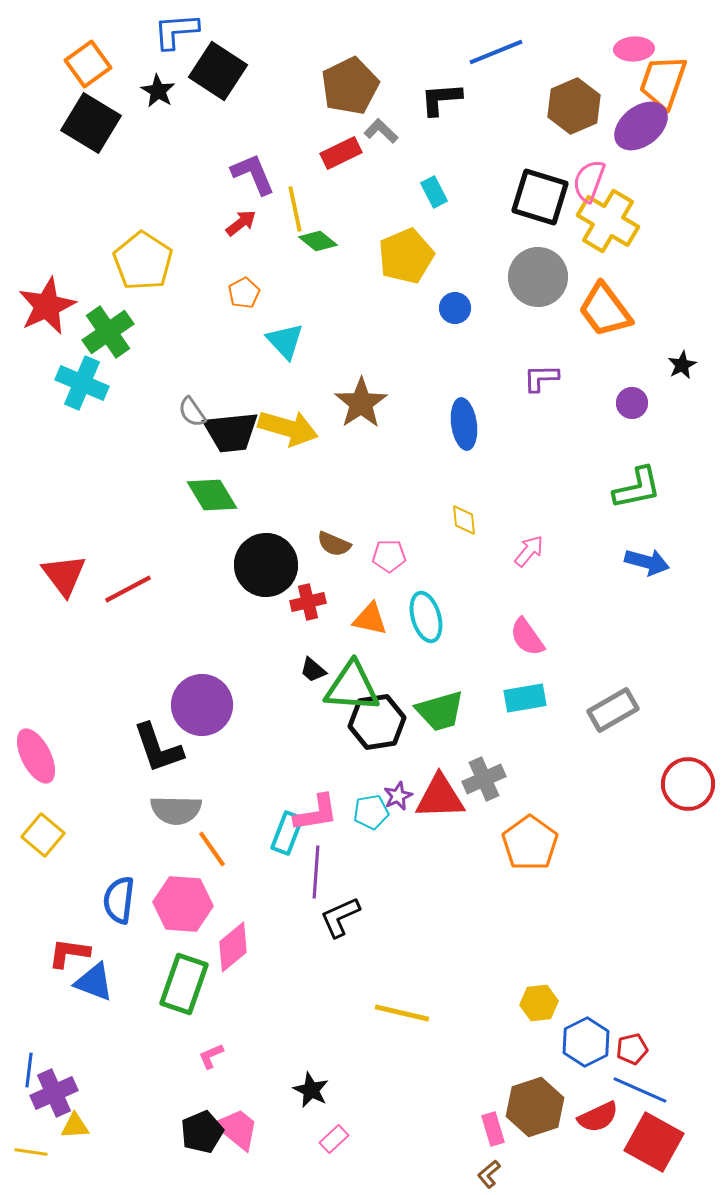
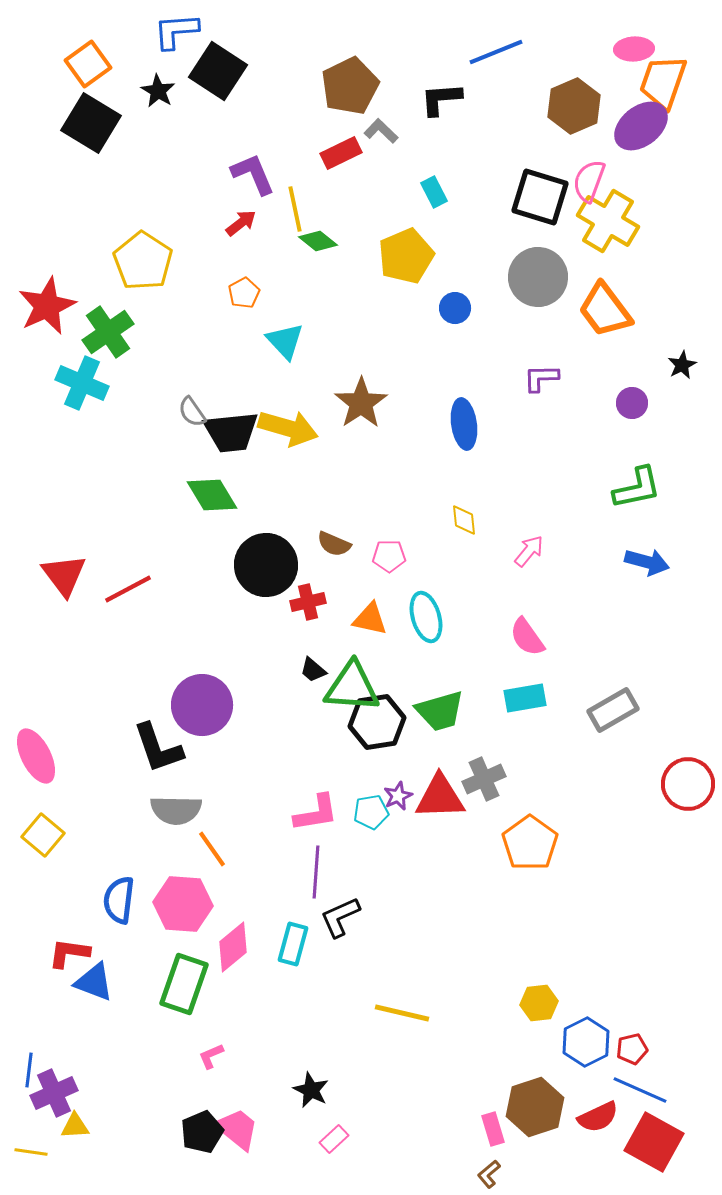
cyan rectangle at (287, 833): moved 6 px right, 111 px down; rotated 6 degrees counterclockwise
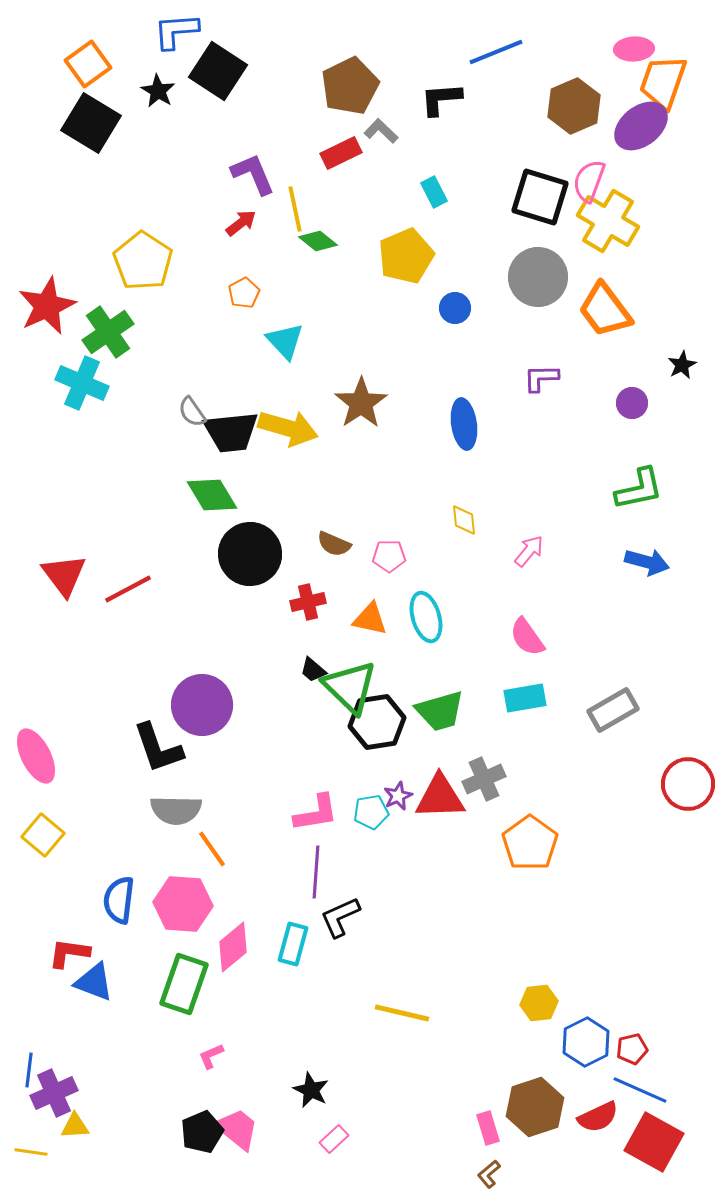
green L-shape at (637, 488): moved 2 px right, 1 px down
black circle at (266, 565): moved 16 px left, 11 px up
green triangle at (352, 687): moved 2 px left; rotated 40 degrees clockwise
pink rectangle at (493, 1129): moved 5 px left, 1 px up
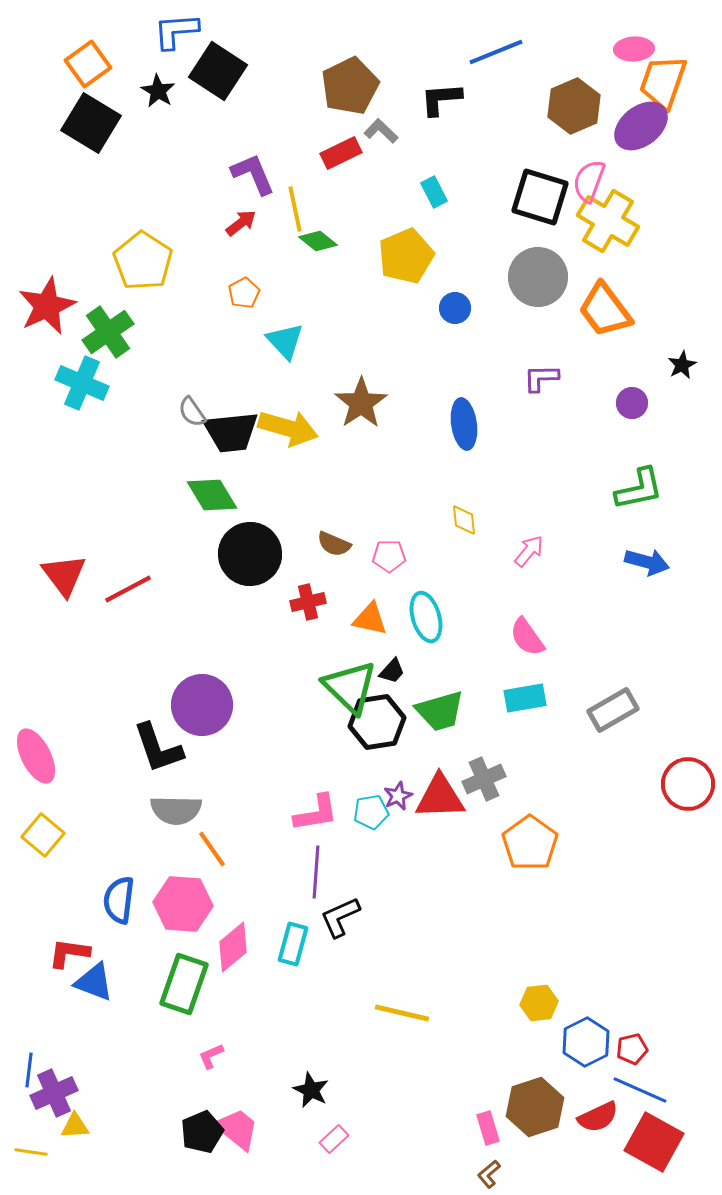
black trapezoid at (313, 670): moved 79 px right, 1 px down; rotated 88 degrees counterclockwise
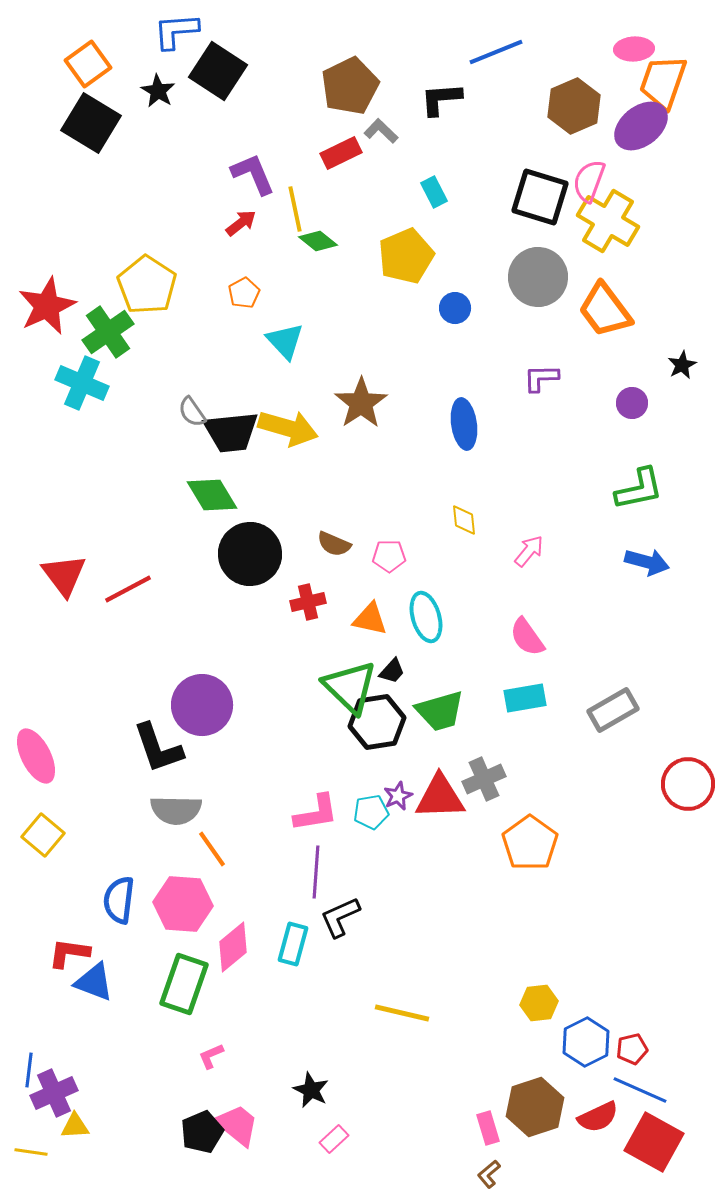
yellow pentagon at (143, 261): moved 4 px right, 24 px down
pink trapezoid at (237, 1129): moved 4 px up
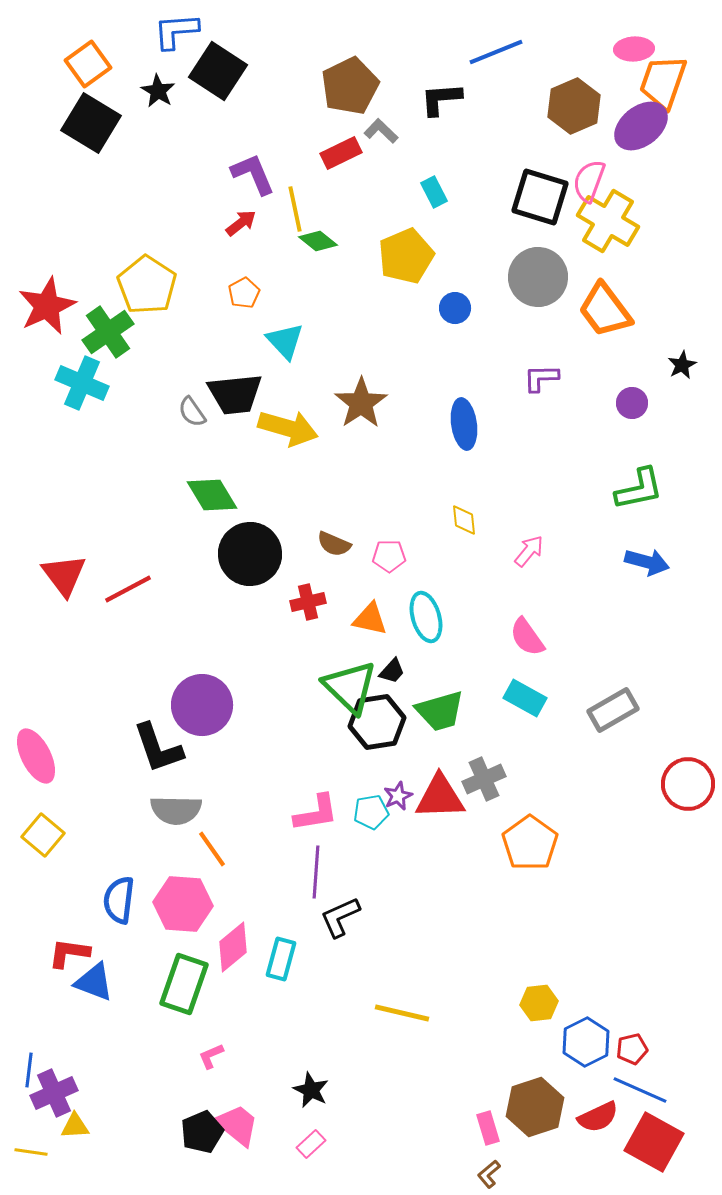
black trapezoid at (231, 432): moved 4 px right, 38 px up
cyan rectangle at (525, 698): rotated 39 degrees clockwise
cyan rectangle at (293, 944): moved 12 px left, 15 px down
pink rectangle at (334, 1139): moved 23 px left, 5 px down
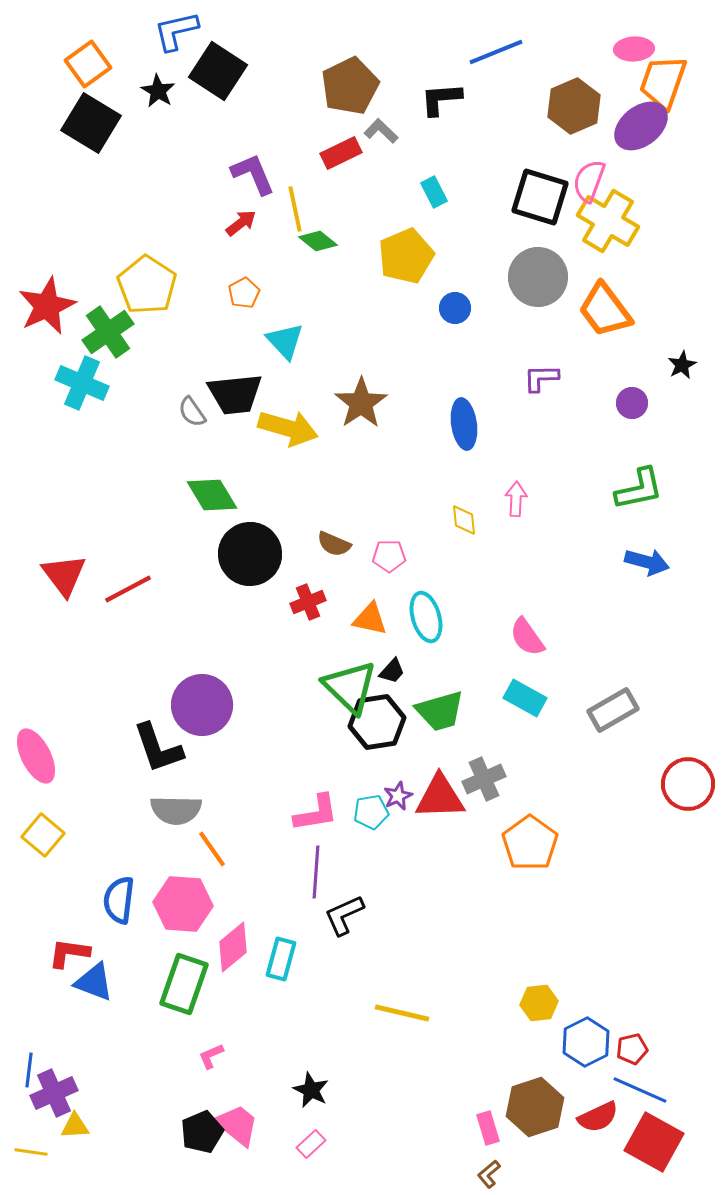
blue L-shape at (176, 31): rotated 9 degrees counterclockwise
pink arrow at (529, 551): moved 13 px left, 52 px up; rotated 36 degrees counterclockwise
red cross at (308, 602): rotated 8 degrees counterclockwise
black L-shape at (340, 917): moved 4 px right, 2 px up
